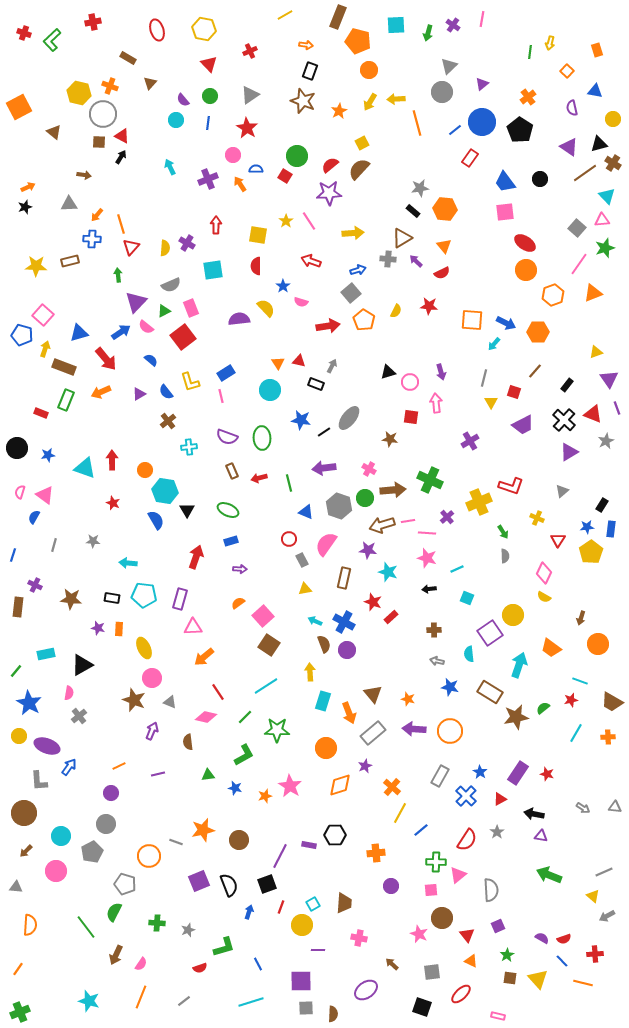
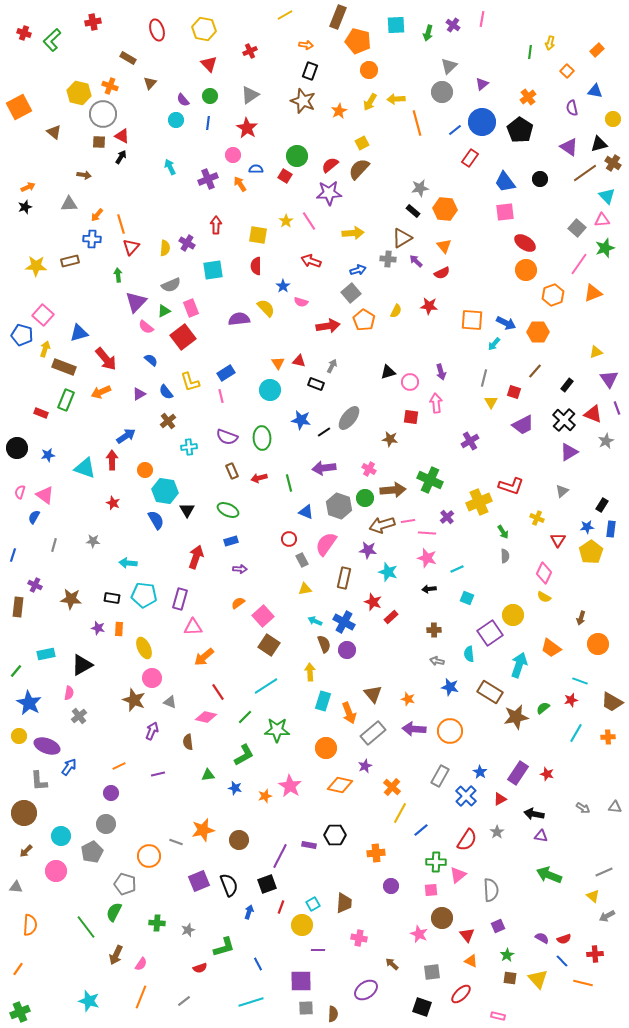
orange rectangle at (597, 50): rotated 64 degrees clockwise
blue arrow at (121, 332): moved 5 px right, 104 px down
orange diamond at (340, 785): rotated 30 degrees clockwise
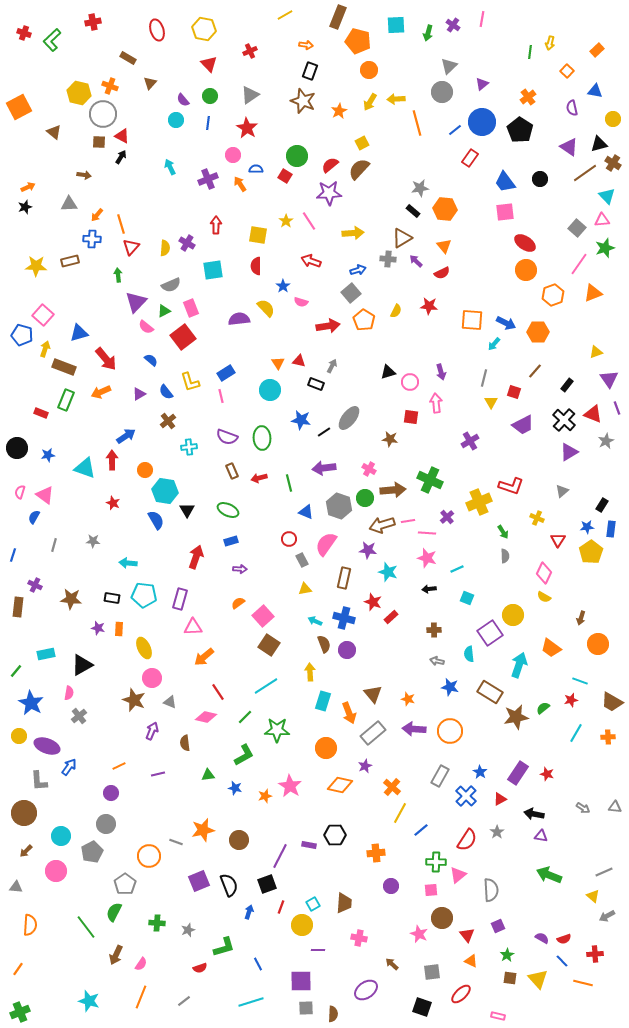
blue cross at (344, 622): moved 4 px up; rotated 15 degrees counterclockwise
blue star at (29, 703): moved 2 px right
brown semicircle at (188, 742): moved 3 px left, 1 px down
gray pentagon at (125, 884): rotated 20 degrees clockwise
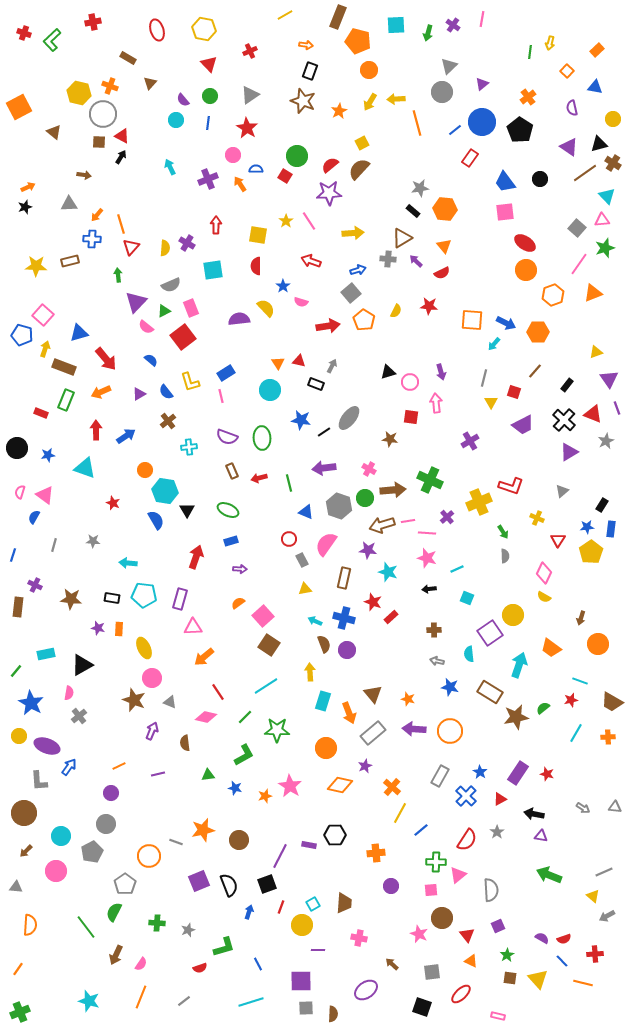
blue triangle at (595, 91): moved 4 px up
red arrow at (112, 460): moved 16 px left, 30 px up
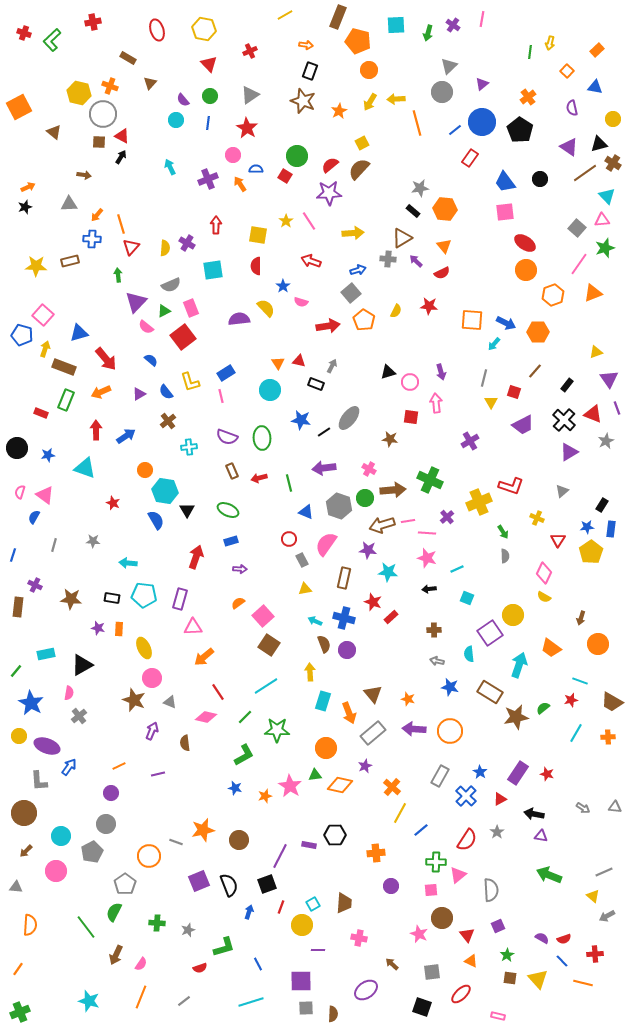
cyan star at (388, 572): rotated 12 degrees counterclockwise
green triangle at (208, 775): moved 107 px right
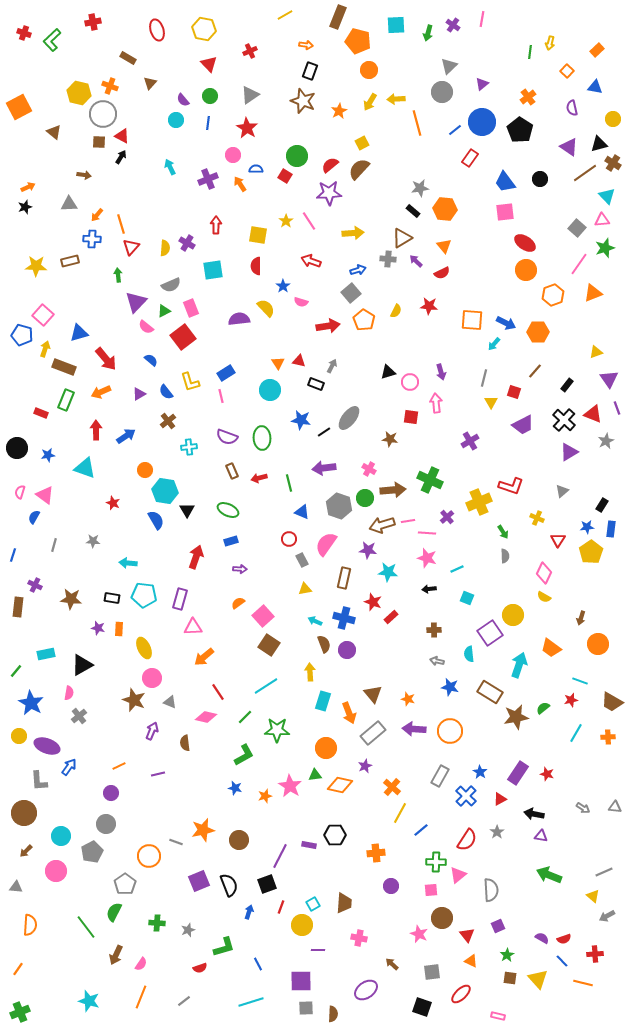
blue triangle at (306, 512): moved 4 px left
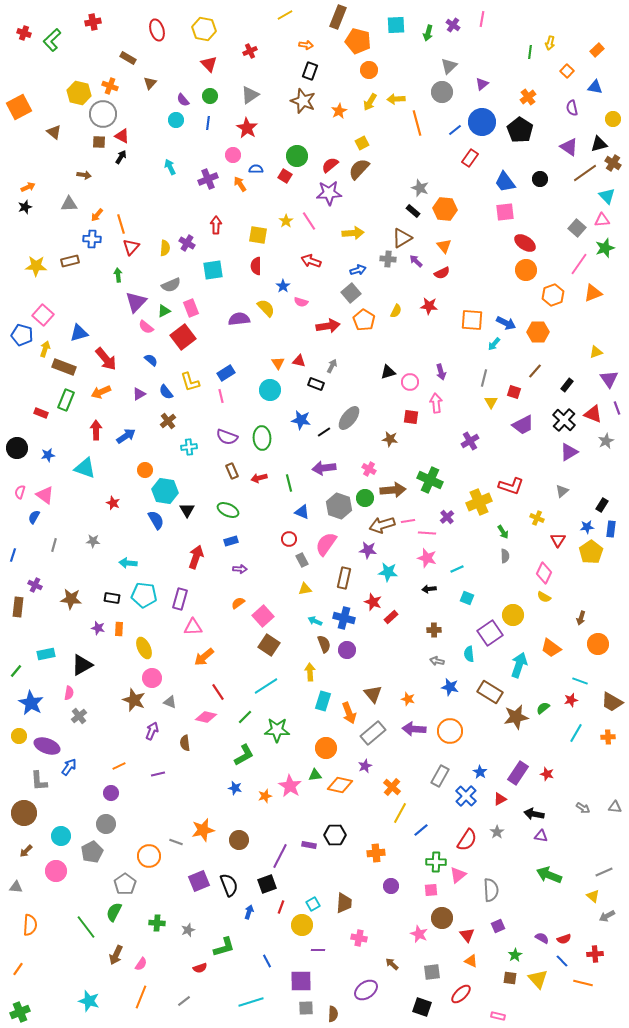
gray star at (420, 188): rotated 30 degrees clockwise
green star at (507, 955): moved 8 px right
blue line at (258, 964): moved 9 px right, 3 px up
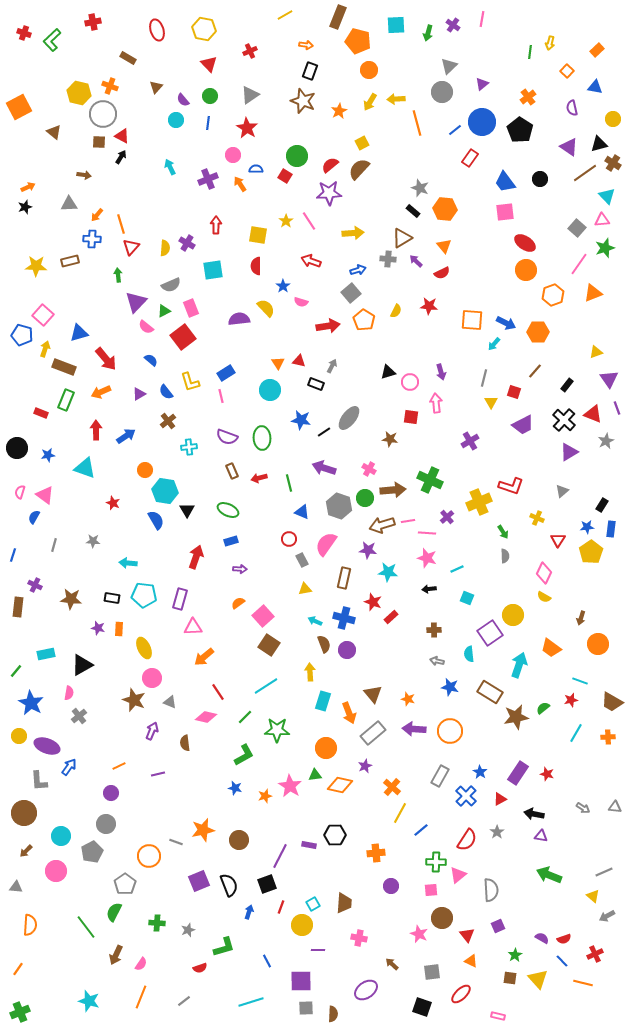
brown triangle at (150, 83): moved 6 px right, 4 px down
purple arrow at (324, 468): rotated 25 degrees clockwise
red cross at (595, 954): rotated 21 degrees counterclockwise
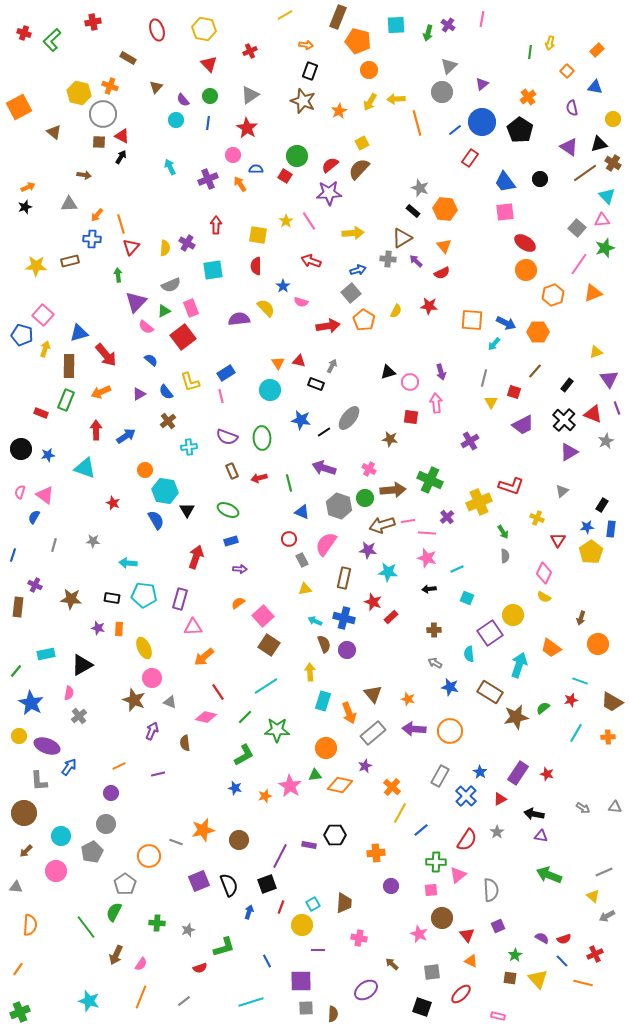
purple cross at (453, 25): moved 5 px left
red arrow at (106, 359): moved 4 px up
brown rectangle at (64, 367): moved 5 px right, 1 px up; rotated 70 degrees clockwise
black circle at (17, 448): moved 4 px right, 1 px down
gray arrow at (437, 661): moved 2 px left, 2 px down; rotated 16 degrees clockwise
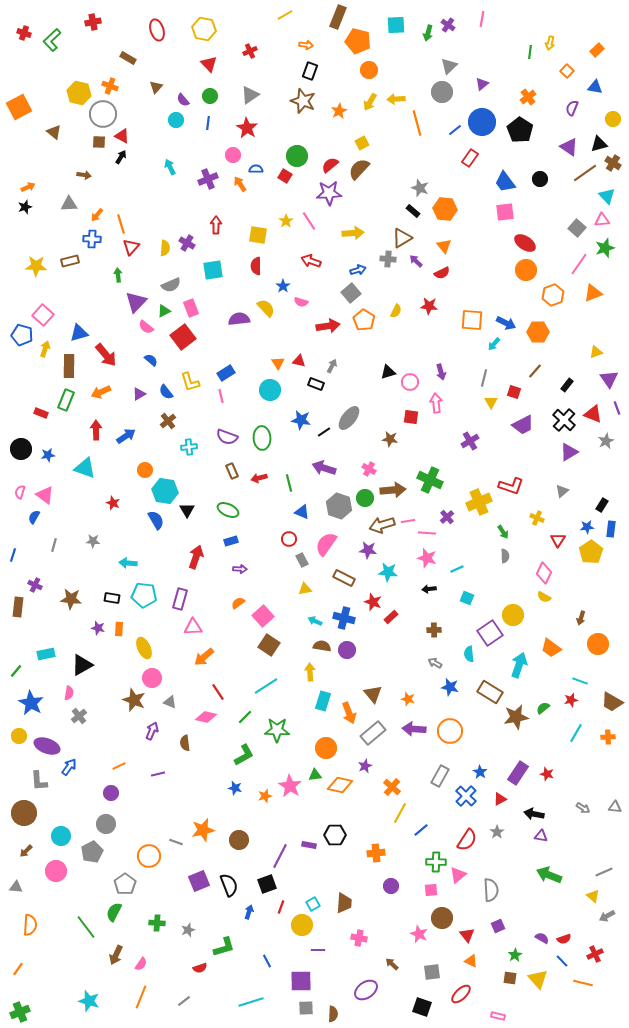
purple semicircle at (572, 108): rotated 35 degrees clockwise
brown rectangle at (344, 578): rotated 75 degrees counterclockwise
brown semicircle at (324, 644): moved 2 px left, 2 px down; rotated 60 degrees counterclockwise
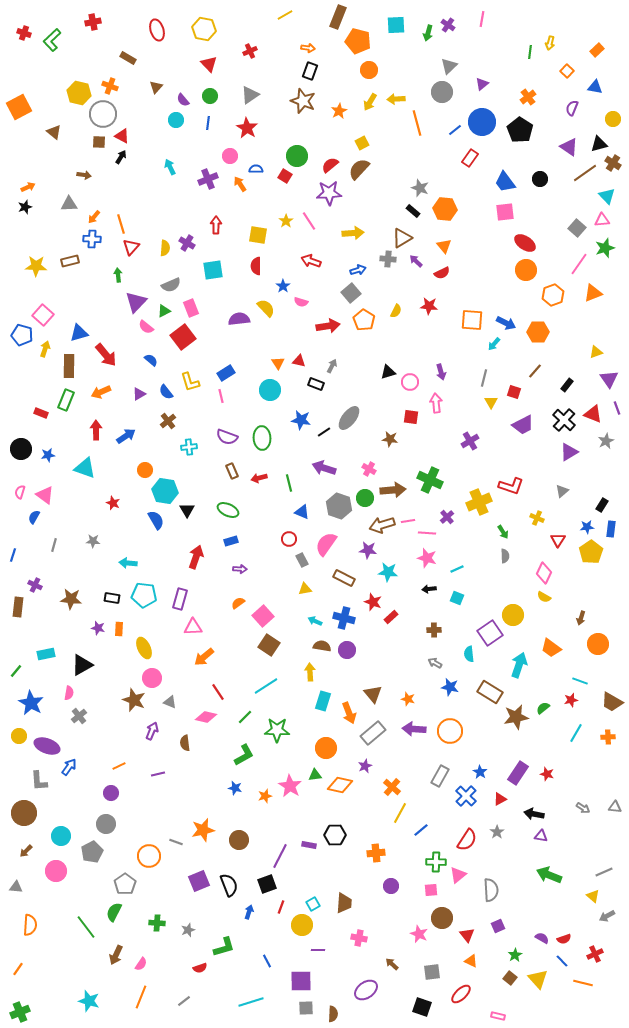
orange arrow at (306, 45): moved 2 px right, 3 px down
pink circle at (233, 155): moved 3 px left, 1 px down
orange arrow at (97, 215): moved 3 px left, 2 px down
cyan square at (467, 598): moved 10 px left
brown square at (510, 978): rotated 32 degrees clockwise
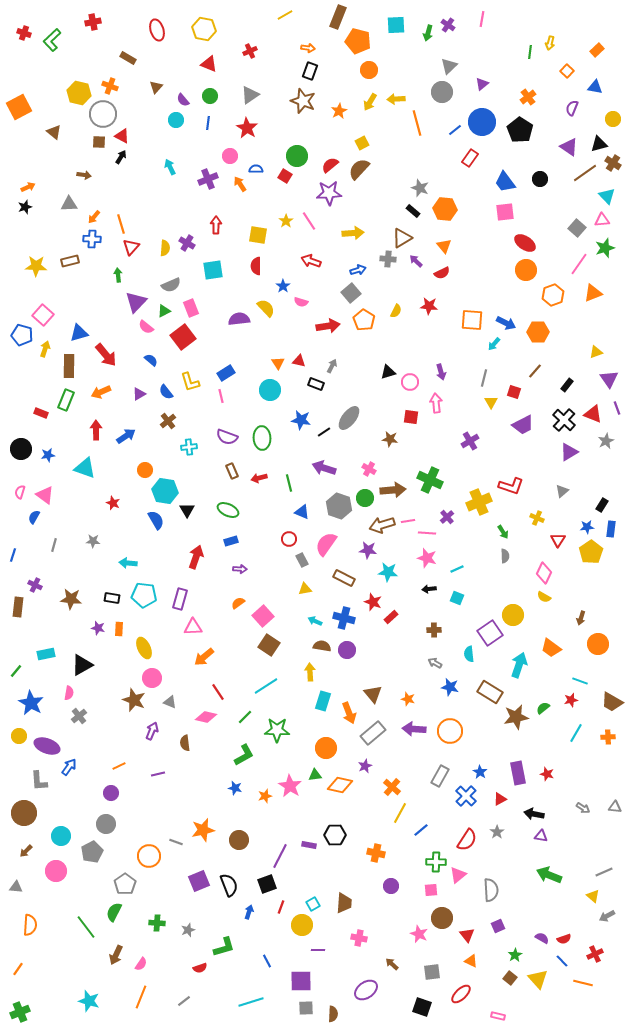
red triangle at (209, 64): rotated 24 degrees counterclockwise
purple rectangle at (518, 773): rotated 45 degrees counterclockwise
orange cross at (376, 853): rotated 18 degrees clockwise
